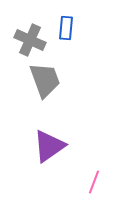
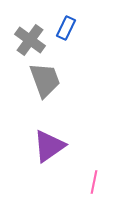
blue rectangle: rotated 20 degrees clockwise
gray cross: rotated 12 degrees clockwise
pink line: rotated 10 degrees counterclockwise
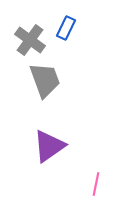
pink line: moved 2 px right, 2 px down
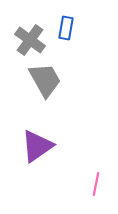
blue rectangle: rotated 15 degrees counterclockwise
gray trapezoid: rotated 9 degrees counterclockwise
purple triangle: moved 12 px left
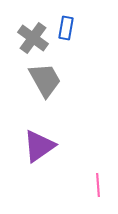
gray cross: moved 3 px right, 2 px up
purple triangle: moved 2 px right
pink line: moved 2 px right, 1 px down; rotated 15 degrees counterclockwise
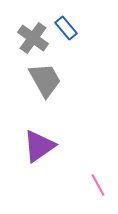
blue rectangle: rotated 50 degrees counterclockwise
pink line: rotated 25 degrees counterclockwise
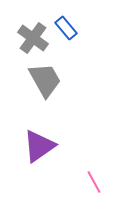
pink line: moved 4 px left, 3 px up
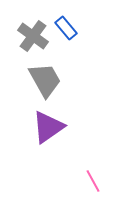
gray cross: moved 2 px up
purple triangle: moved 9 px right, 19 px up
pink line: moved 1 px left, 1 px up
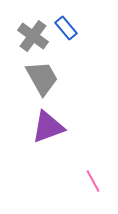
gray trapezoid: moved 3 px left, 2 px up
purple triangle: rotated 15 degrees clockwise
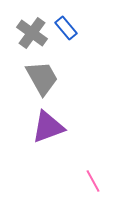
gray cross: moved 1 px left, 3 px up
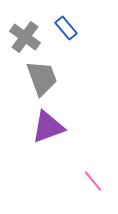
gray cross: moved 7 px left, 4 px down
gray trapezoid: rotated 9 degrees clockwise
pink line: rotated 10 degrees counterclockwise
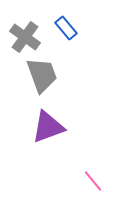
gray trapezoid: moved 3 px up
